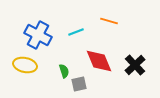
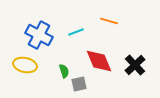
blue cross: moved 1 px right
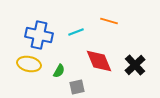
blue cross: rotated 16 degrees counterclockwise
yellow ellipse: moved 4 px right, 1 px up
green semicircle: moved 5 px left; rotated 48 degrees clockwise
gray square: moved 2 px left, 3 px down
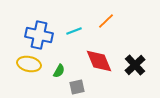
orange line: moved 3 px left; rotated 60 degrees counterclockwise
cyan line: moved 2 px left, 1 px up
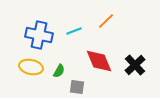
yellow ellipse: moved 2 px right, 3 px down
gray square: rotated 21 degrees clockwise
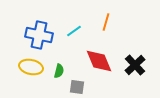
orange line: moved 1 px down; rotated 30 degrees counterclockwise
cyan line: rotated 14 degrees counterclockwise
green semicircle: rotated 16 degrees counterclockwise
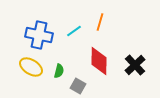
orange line: moved 6 px left
red diamond: rotated 24 degrees clockwise
yellow ellipse: rotated 20 degrees clockwise
gray square: moved 1 px right, 1 px up; rotated 21 degrees clockwise
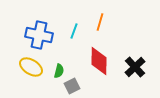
cyan line: rotated 35 degrees counterclockwise
black cross: moved 2 px down
gray square: moved 6 px left; rotated 35 degrees clockwise
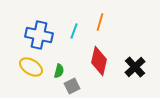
red diamond: rotated 12 degrees clockwise
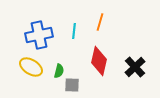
cyan line: rotated 14 degrees counterclockwise
blue cross: rotated 24 degrees counterclockwise
gray square: moved 1 px up; rotated 28 degrees clockwise
